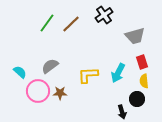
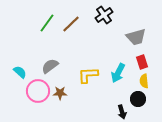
gray trapezoid: moved 1 px right, 1 px down
black circle: moved 1 px right
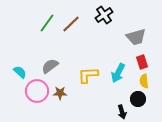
pink circle: moved 1 px left
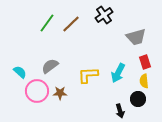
red rectangle: moved 3 px right
black arrow: moved 2 px left, 1 px up
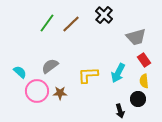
black cross: rotated 12 degrees counterclockwise
red rectangle: moved 1 px left, 2 px up; rotated 16 degrees counterclockwise
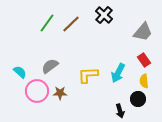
gray trapezoid: moved 7 px right, 5 px up; rotated 35 degrees counterclockwise
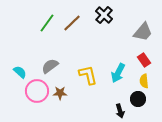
brown line: moved 1 px right, 1 px up
yellow L-shape: rotated 80 degrees clockwise
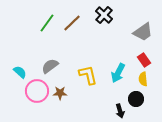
gray trapezoid: rotated 15 degrees clockwise
yellow semicircle: moved 1 px left, 2 px up
black circle: moved 2 px left
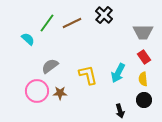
brown line: rotated 18 degrees clockwise
gray trapezoid: rotated 35 degrees clockwise
red rectangle: moved 3 px up
cyan semicircle: moved 8 px right, 33 px up
black circle: moved 8 px right, 1 px down
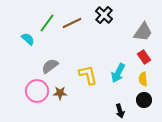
gray trapezoid: rotated 55 degrees counterclockwise
